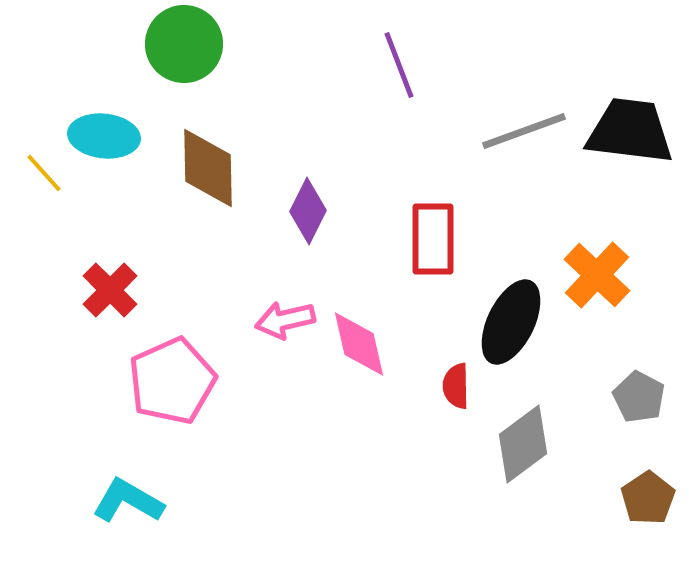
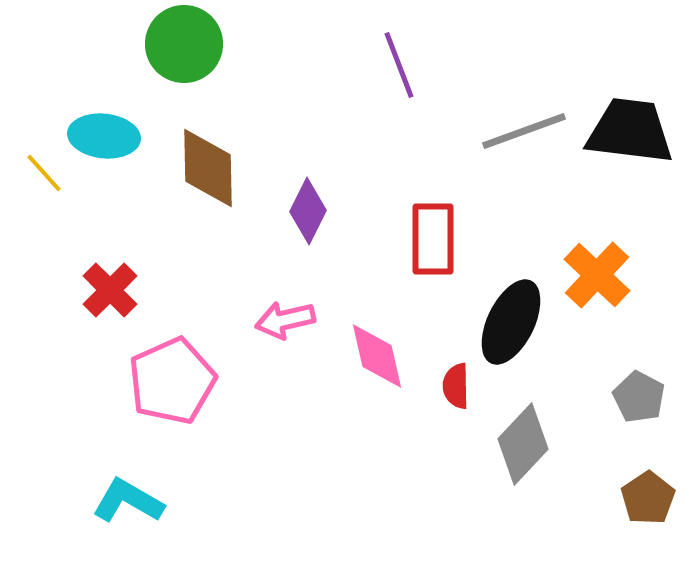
pink diamond: moved 18 px right, 12 px down
gray diamond: rotated 10 degrees counterclockwise
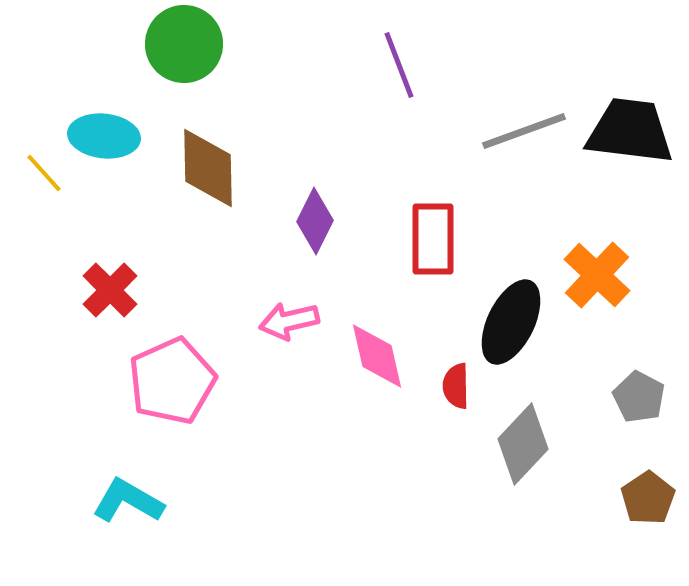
purple diamond: moved 7 px right, 10 px down
pink arrow: moved 4 px right, 1 px down
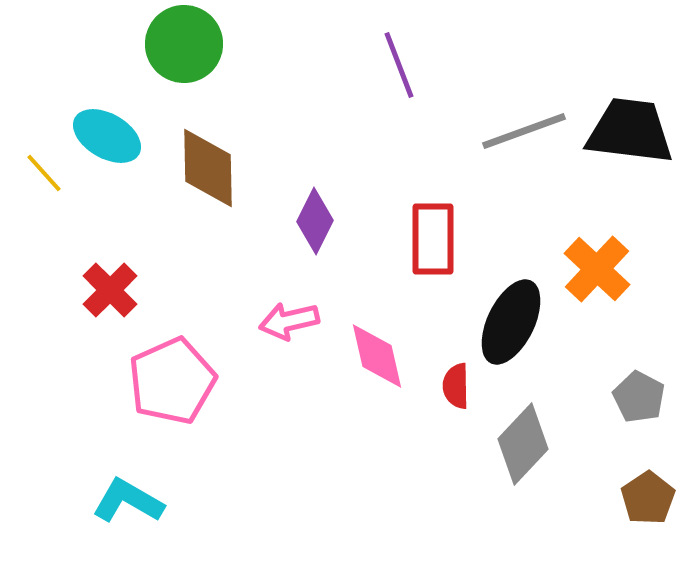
cyan ellipse: moved 3 px right; rotated 24 degrees clockwise
orange cross: moved 6 px up
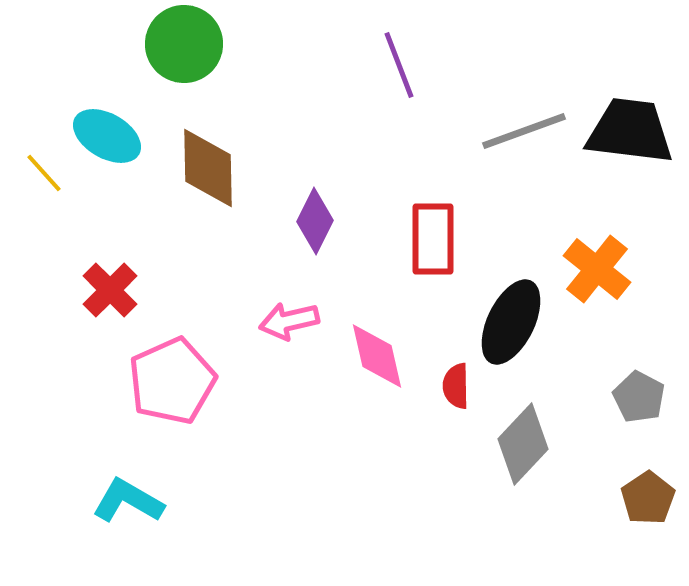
orange cross: rotated 4 degrees counterclockwise
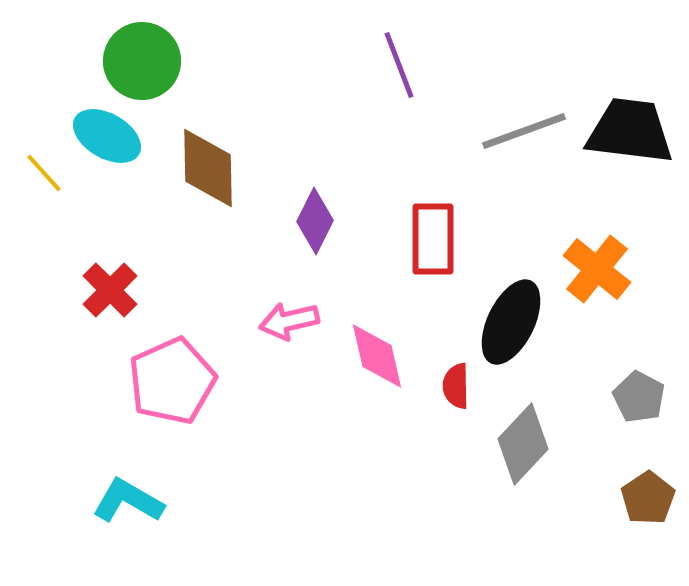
green circle: moved 42 px left, 17 px down
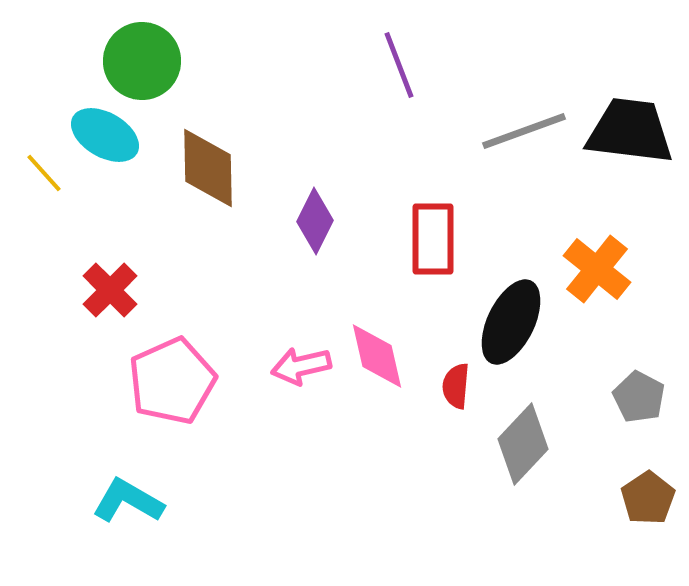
cyan ellipse: moved 2 px left, 1 px up
pink arrow: moved 12 px right, 45 px down
red semicircle: rotated 6 degrees clockwise
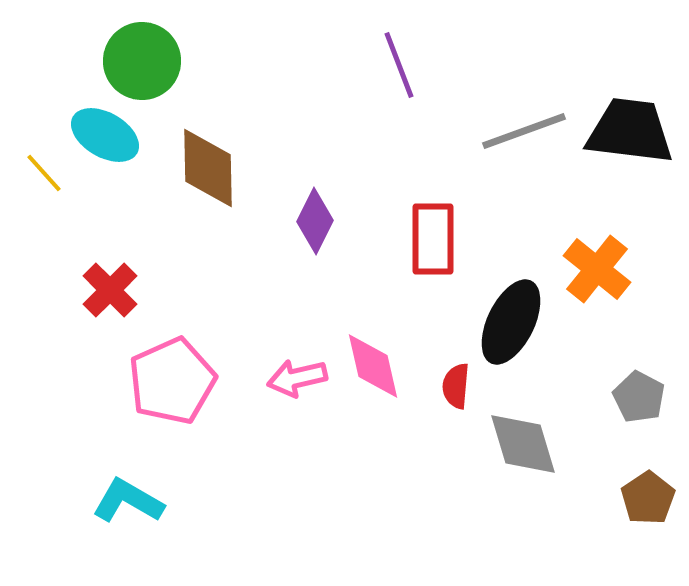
pink diamond: moved 4 px left, 10 px down
pink arrow: moved 4 px left, 12 px down
gray diamond: rotated 60 degrees counterclockwise
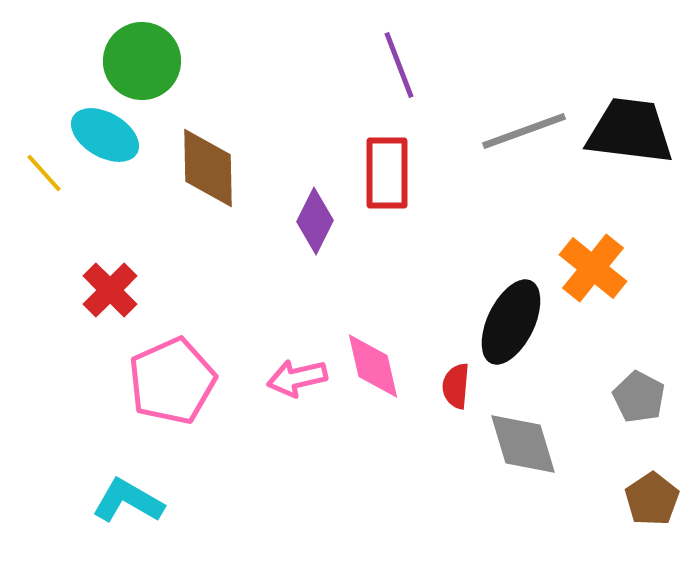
red rectangle: moved 46 px left, 66 px up
orange cross: moved 4 px left, 1 px up
brown pentagon: moved 4 px right, 1 px down
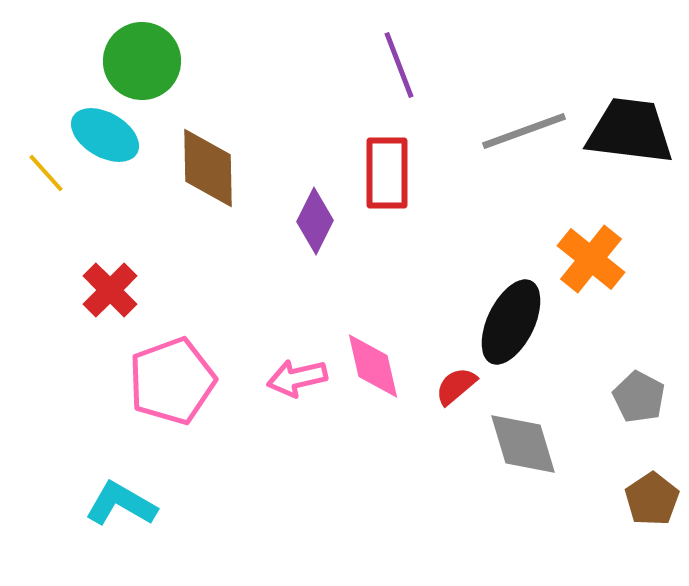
yellow line: moved 2 px right
orange cross: moved 2 px left, 9 px up
pink pentagon: rotated 4 degrees clockwise
red semicircle: rotated 45 degrees clockwise
cyan L-shape: moved 7 px left, 3 px down
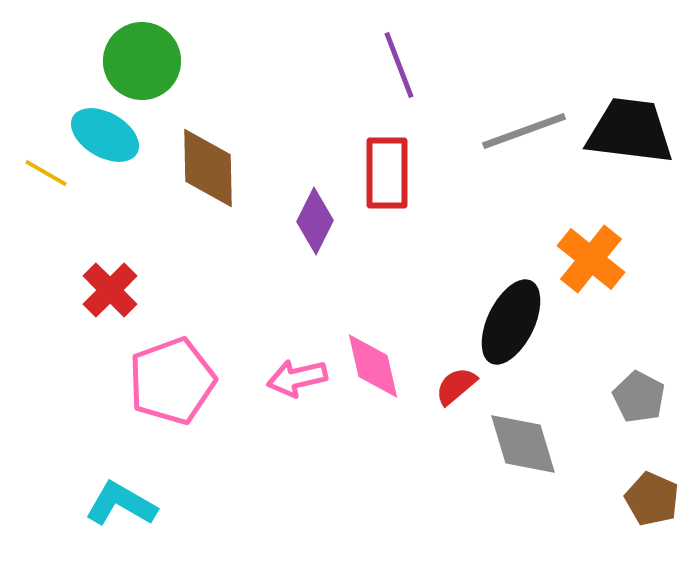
yellow line: rotated 18 degrees counterclockwise
brown pentagon: rotated 14 degrees counterclockwise
